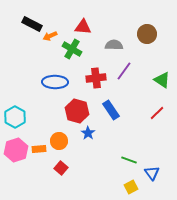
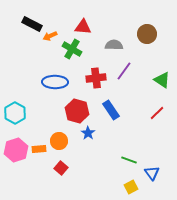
cyan hexagon: moved 4 px up
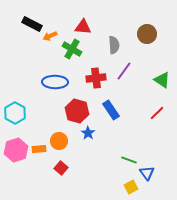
gray semicircle: rotated 84 degrees clockwise
blue triangle: moved 5 px left
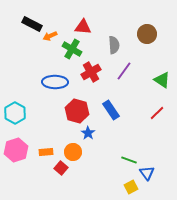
red cross: moved 5 px left, 6 px up; rotated 24 degrees counterclockwise
orange circle: moved 14 px right, 11 px down
orange rectangle: moved 7 px right, 3 px down
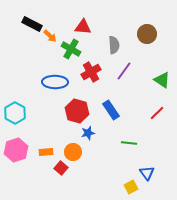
orange arrow: rotated 112 degrees counterclockwise
green cross: moved 1 px left
blue star: rotated 24 degrees clockwise
green line: moved 17 px up; rotated 14 degrees counterclockwise
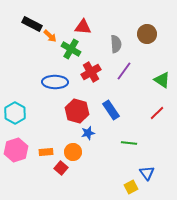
gray semicircle: moved 2 px right, 1 px up
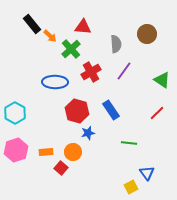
black rectangle: rotated 24 degrees clockwise
green cross: rotated 18 degrees clockwise
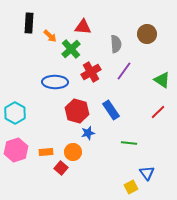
black rectangle: moved 3 px left, 1 px up; rotated 42 degrees clockwise
red line: moved 1 px right, 1 px up
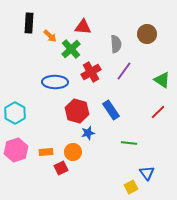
red square: rotated 24 degrees clockwise
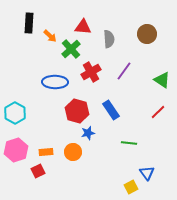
gray semicircle: moved 7 px left, 5 px up
red square: moved 23 px left, 3 px down
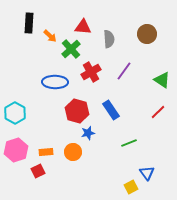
green line: rotated 28 degrees counterclockwise
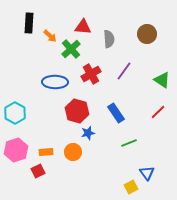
red cross: moved 2 px down
blue rectangle: moved 5 px right, 3 px down
